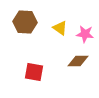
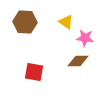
yellow triangle: moved 6 px right, 6 px up
pink star: moved 4 px down
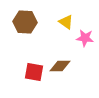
brown diamond: moved 18 px left, 5 px down
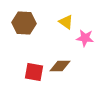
brown hexagon: moved 1 px left, 1 px down
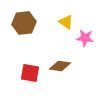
brown hexagon: rotated 10 degrees counterclockwise
brown diamond: rotated 10 degrees clockwise
red square: moved 4 px left, 1 px down
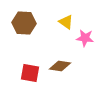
brown hexagon: rotated 10 degrees clockwise
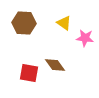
yellow triangle: moved 2 px left, 1 px down
brown diamond: moved 5 px left, 1 px up; rotated 45 degrees clockwise
red square: moved 1 px left
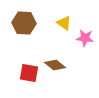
brown diamond: rotated 15 degrees counterclockwise
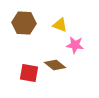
yellow triangle: moved 4 px left, 2 px down; rotated 14 degrees counterclockwise
pink star: moved 10 px left, 7 px down
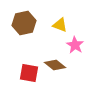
brown hexagon: rotated 15 degrees counterclockwise
pink star: rotated 24 degrees clockwise
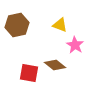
brown hexagon: moved 7 px left, 2 px down
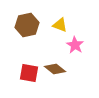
brown hexagon: moved 10 px right
brown diamond: moved 4 px down
